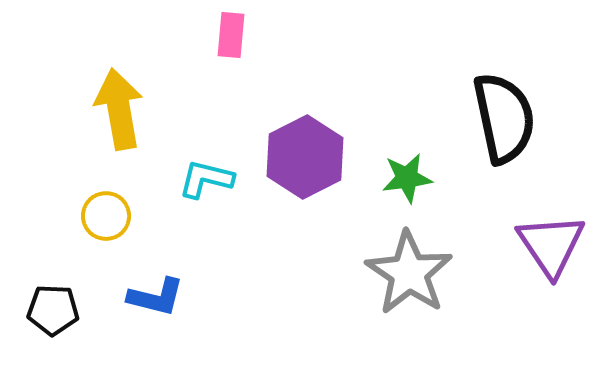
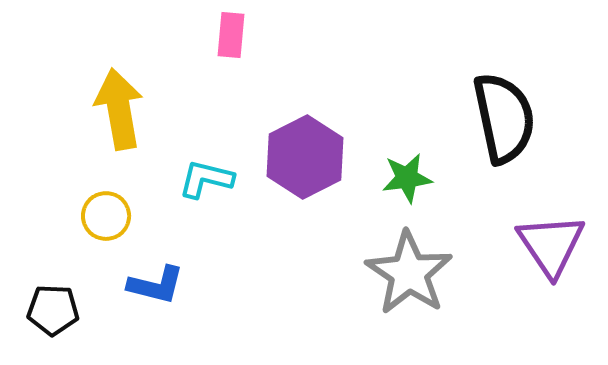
blue L-shape: moved 12 px up
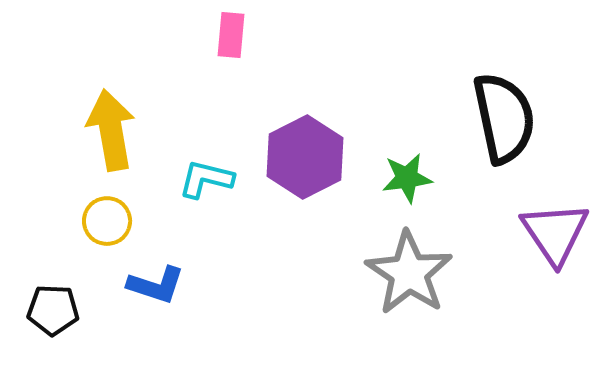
yellow arrow: moved 8 px left, 21 px down
yellow circle: moved 1 px right, 5 px down
purple triangle: moved 4 px right, 12 px up
blue L-shape: rotated 4 degrees clockwise
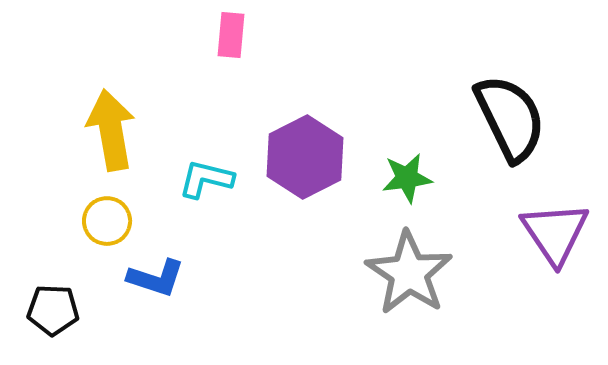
black semicircle: moved 6 px right; rotated 14 degrees counterclockwise
blue L-shape: moved 7 px up
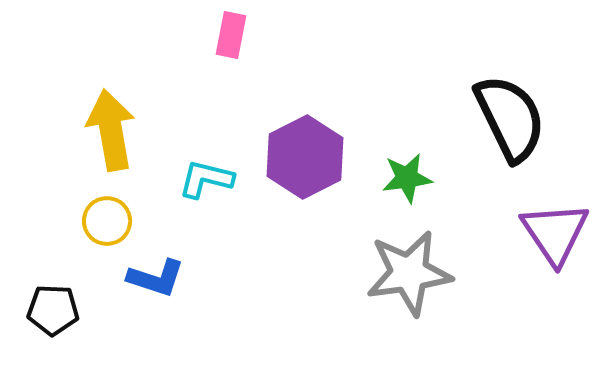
pink rectangle: rotated 6 degrees clockwise
gray star: rotated 30 degrees clockwise
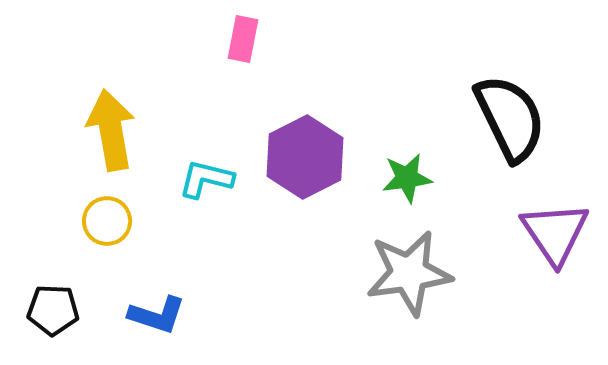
pink rectangle: moved 12 px right, 4 px down
blue L-shape: moved 1 px right, 37 px down
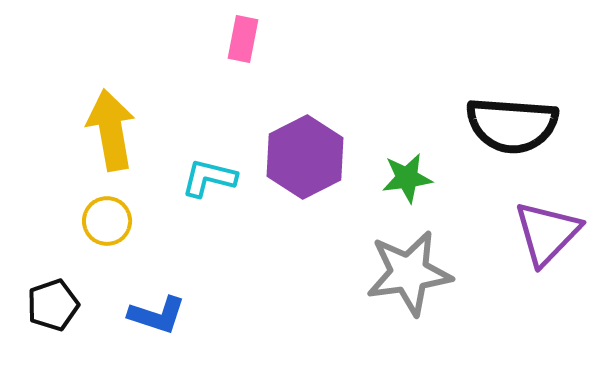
black semicircle: moved 2 px right, 7 px down; rotated 120 degrees clockwise
cyan L-shape: moved 3 px right, 1 px up
purple triangle: moved 8 px left; rotated 18 degrees clockwise
black pentagon: moved 5 px up; rotated 21 degrees counterclockwise
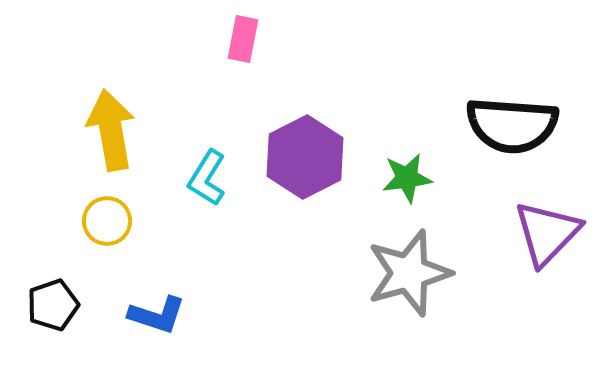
cyan L-shape: moved 2 px left; rotated 72 degrees counterclockwise
gray star: rotated 8 degrees counterclockwise
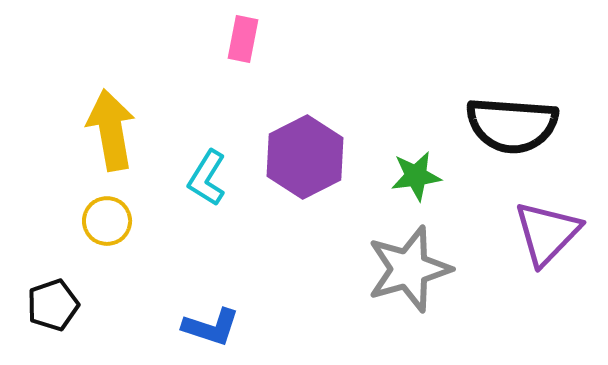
green star: moved 9 px right, 2 px up
gray star: moved 4 px up
blue L-shape: moved 54 px right, 12 px down
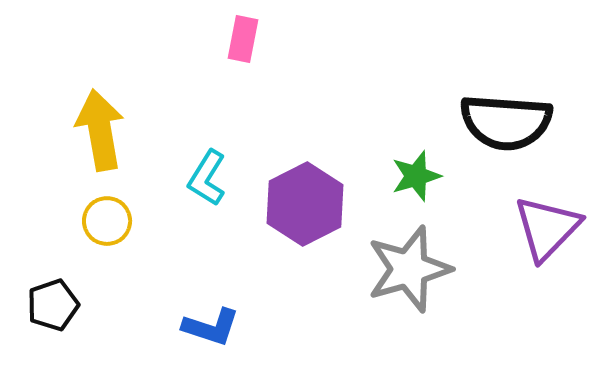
black semicircle: moved 6 px left, 3 px up
yellow arrow: moved 11 px left
purple hexagon: moved 47 px down
green star: rotated 9 degrees counterclockwise
purple triangle: moved 5 px up
